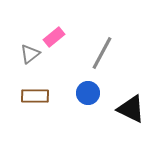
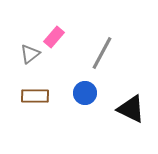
pink rectangle: rotated 10 degrees counterclockwise
blue circle: moved 3 px left
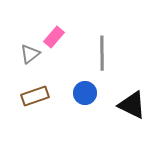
gray line: rotated 28 degrees counterclockwise
brown rectangle: rotated 20 degrees counterclockwise
black triangle: moved 1 px right, 4 px up
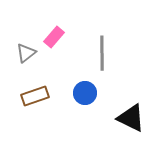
gray triangle: moved 4 px left, 1 px up
black triangle: moved 1 px left, 13 px down
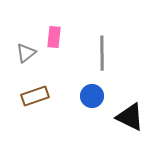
pink rectangle: rotated 35 degrees counterclockwise
blue circle: moved 7 px right, 3 px down
black triangle: moved 1 px left, 1 px up
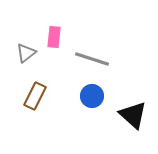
gray line: moved 10 px left, 6 px down; rotated 72 degrees counterclockwise
brown rectangle: rotated 44 degrees counterclockwise
black triangle: moved 3 px right, 2 px up; rotated 16 degrees clockwise
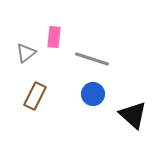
blue circle: moved 1 px right, 2 px up
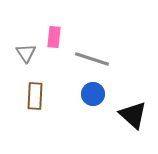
gray triangle: rotated 25 degrees counterclockwise
brown rectangle: rotated 24 degrees counterclockwise
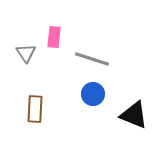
brown rectangle: moved 13 px down
black triangle: moved 1 px right; rotated 20 degrees counterclockwise
